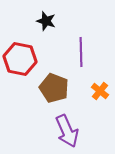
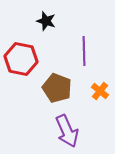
purple line: moved 3 px right, 1 px up
red hexagon: moved 1 px right
brown pentagon: moved 3 px right
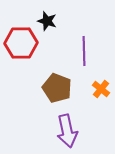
black star: moved 1 px right
red hexagon: moved 16 px up; rotated 12 degrees counterclockwise
orange cross: moved 1 px right, 2 px up
purple arrow: rotated 12 degrees clockwise
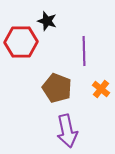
red hexagon: moved 1 px up
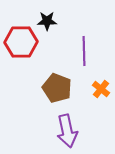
black star: rotated 18 degrees counterclockwise
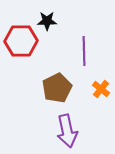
red hexagon: moved 1 px up
brown pentagon: rotated 24 degrees clockwise
